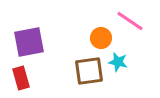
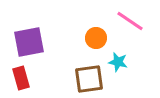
orange circle: moved 5 px left
brown square: moved 8 px down
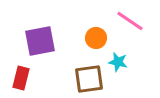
purple square: moved 11 px right, 1 px up
red rectangle: rotated 30 degrees clockwise
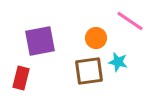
brown square: moved 8 px up
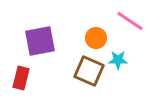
cyan star: moved 2 px up; rotated 12 degrees counterclockwise
brown square: rotated 32 degrees clockwise
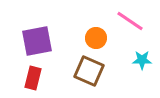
purple square: moved 3 px left
cyan star: moved 24 px right
red rectangle: moved 12 px right
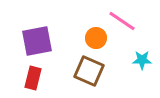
pink line: moved 8 px left
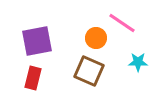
pink line: moved 2 px down
cyan star: moved 4 px left, 2 px down
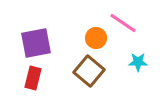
pink line: moved 1 px right
purple square: moved 1 px left, 2 px down
brown square: rotated 16 degrees clockwise
